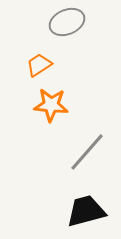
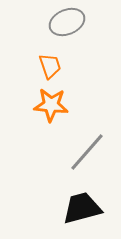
orange trapezoid: moved 11 px right, 1 px down; rotated 104 degrees clockwise
black trapezoid: moved 4 px left, 3 px up
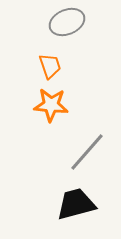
black trapezoid: moved 6 px left, 4 px up
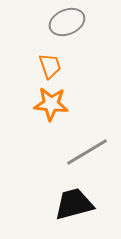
orange star: moved 1 px up
gray line: rotated 18 degrees clockwise
black trapezoid: moved 2 px left
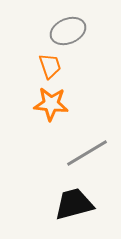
gray ellipse: moved 1 px right, 9 px down
gray line: moved 1 px down
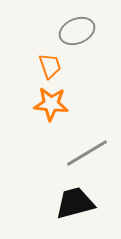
gray ellipse: moved 9 px right
black trapezoid: moved 1 px right, 1 px up
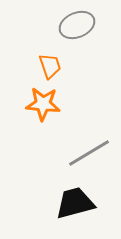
gray ellipse: moved 6 px up
orange star: moved 8 px left
gray line: moved 2 px right
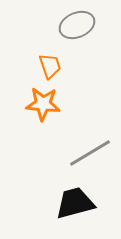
gray line: moved 1 px right
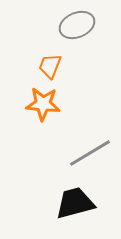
orange trapezoid: rotated 140 degrees counterclockwise
